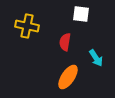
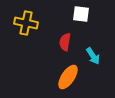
yellow cross: moved 1 px left, 3 px up
cyan arrow: moved 3 px left, 2 px up
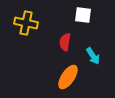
white square: moved 2 px right, 1 px down
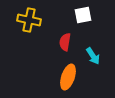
white square: rotated 18 degrees counterclockwise
yellow cross: moved 3 px right, 3 px up
orange ellipse: rotated 15 degrees counterclockwise
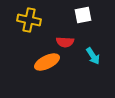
red semicircle: rotated 96 degrees counterclockwise
orange ellipse: moved 21 px left, 15 px up; rotated 45 degrees clockwise
